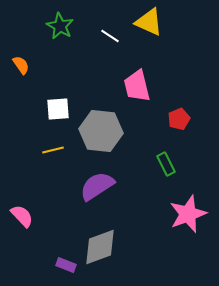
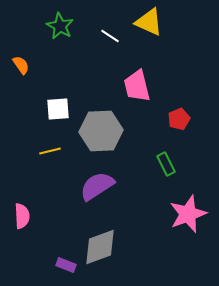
gray hexagon: rotated 9 degrees counterclockwise
yellow line: moved 3 px left, 1 px down
pink semicircle: rotated 40 degrees clockwise
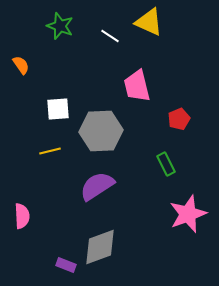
green star: rotated 8 degrees counterclockwise
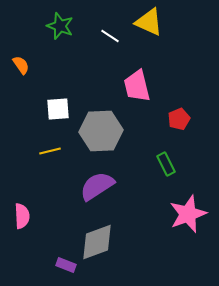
gray diamond: moved 3 px left, 5 px up
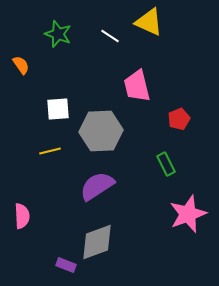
green star: moved 2 px left, 8 px down
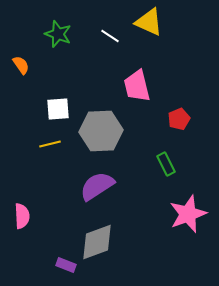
yellow line: moved 7 px up
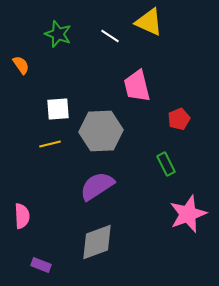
purple rectangle: moved 25 px left
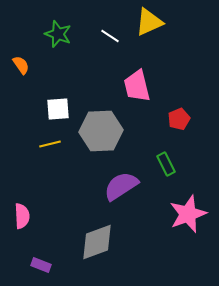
yellow triangle: rotated 48 degrees counterclockwise
purple semicircle: moved 24 px right
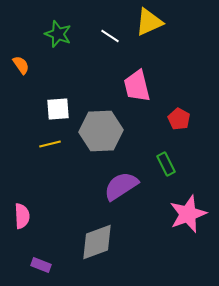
red pentagon: rotated 20 degrees counterclockwise
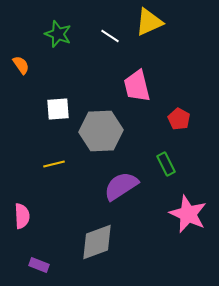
yellow line: moved 4 px right, 20 px down
pink star: rotated 27 degrees counterclockwise
purple rectangle: moved 2 px left
